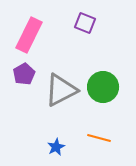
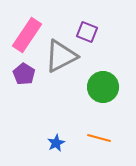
purple square: moved 2 px right, 9 px down
pink rectangle: moved 2 px left; rotated 8 degrees clockwise
purple pentagon: rotated 10 degrees counterclockwise
gray triangle: moved 34 px up
blue star: moved 4 px up
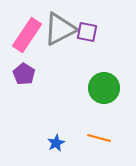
purple square: rotated 10 degrees counterclockwise
gray triangle: moved 1 px left, 27 px up
green circle: moved 1 px right, 1 px down
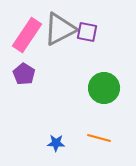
blue star: rotated 30 degrees clockwise
